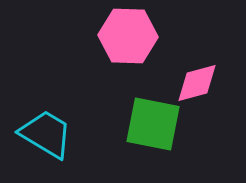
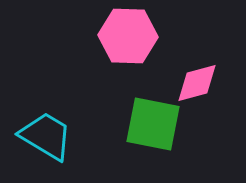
cyan trapezoid: moved 2 px down
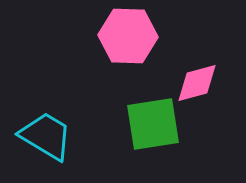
green square: rotated 20 degrees counterclockwise
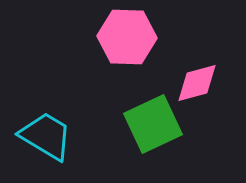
pink hexagon: moved 1 px left, 1 px down
green square: rotated 16 degrees counterclockwise
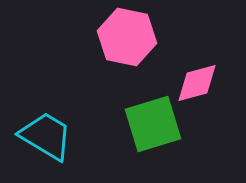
pink hexagon: rotated 10 degrees clockwise
green square: rotated 8 degrees clockwise
